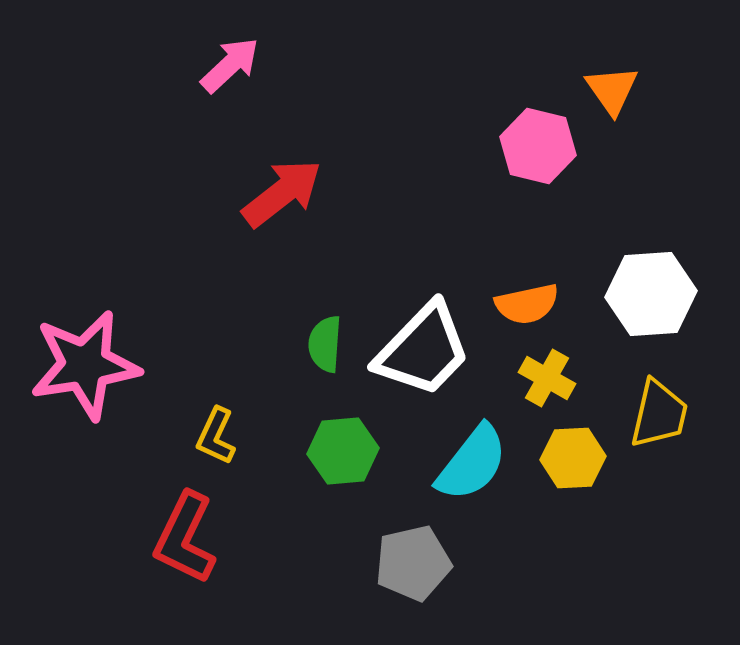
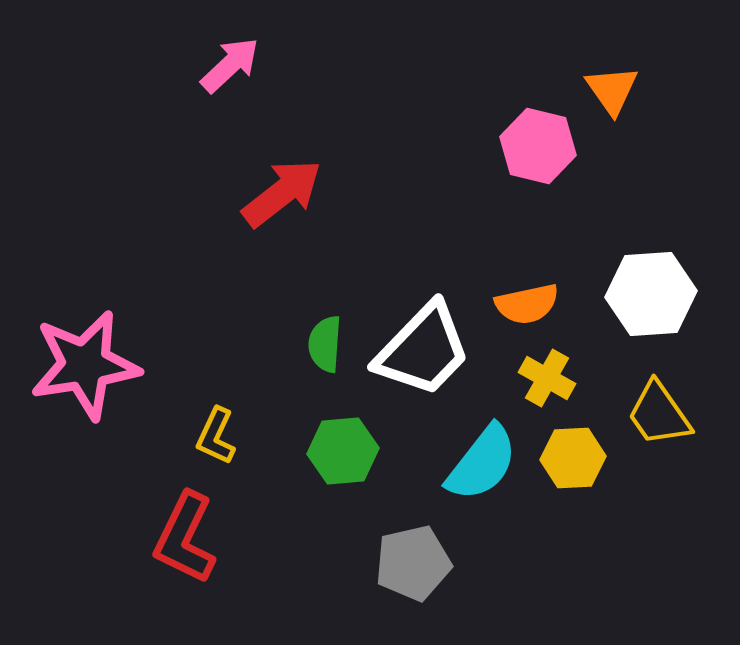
yellow trapezoid: rotated 132 degrees clockwise
cyan semicircle: moved 10 px right
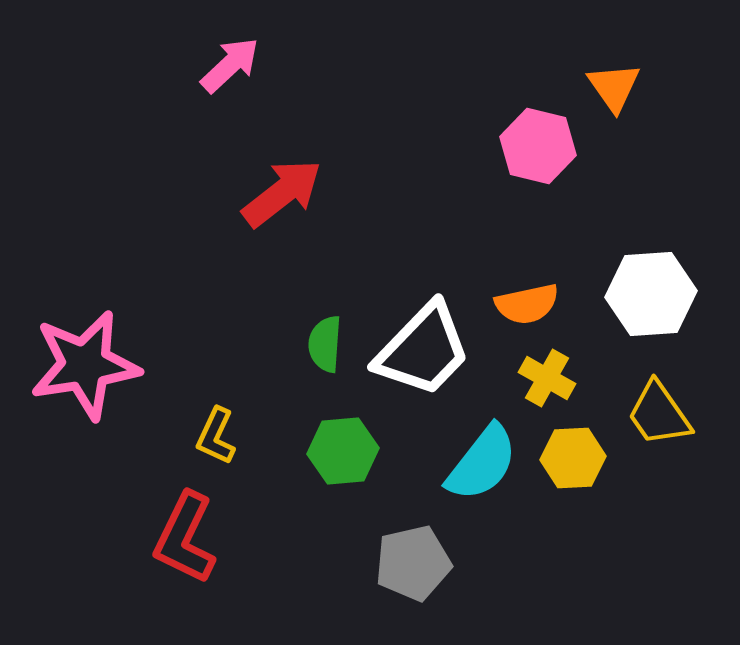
orange triangle: moved 2 px right, 3 px up
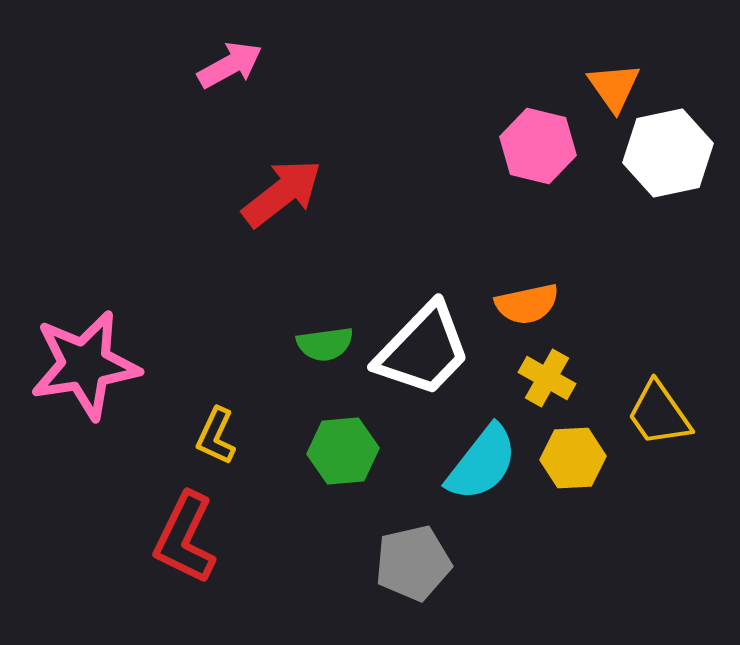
pink arrow: rotated 14 degrees clockwise
white hexagon: moved 17 px right, 141 px up; rotated 8 degrees counterclockwise
green semicircle: rotated 102 degrees counterclockwise
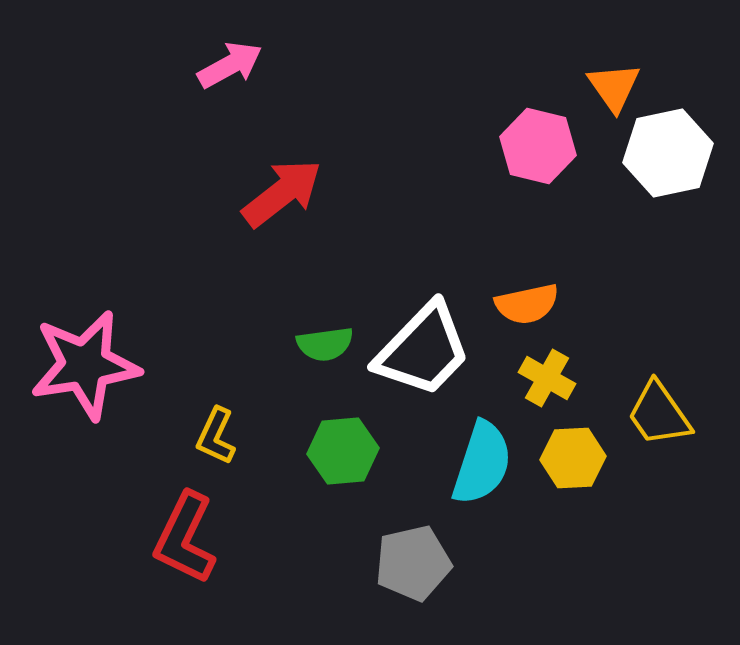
cyan semicircle: rotated 20 degrees counterclockwise
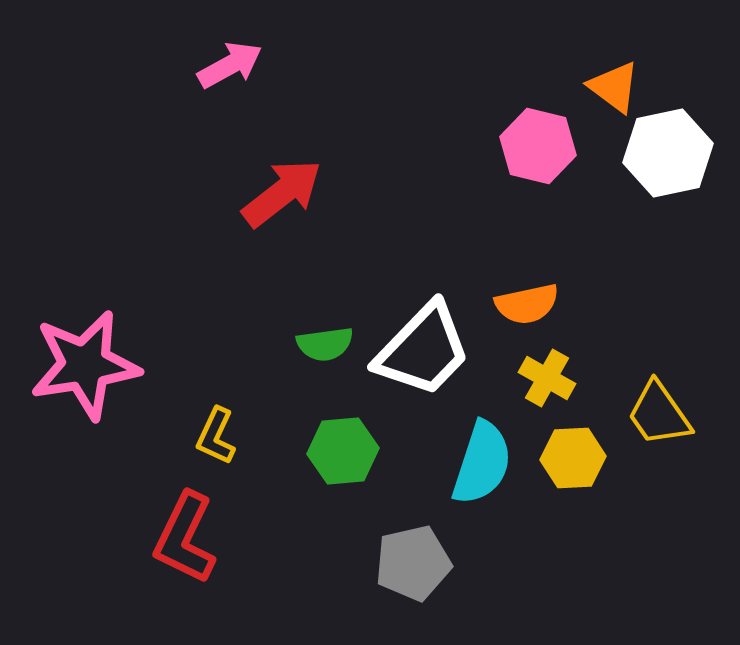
orange triangle: rotated 18 degrees counterclockwise
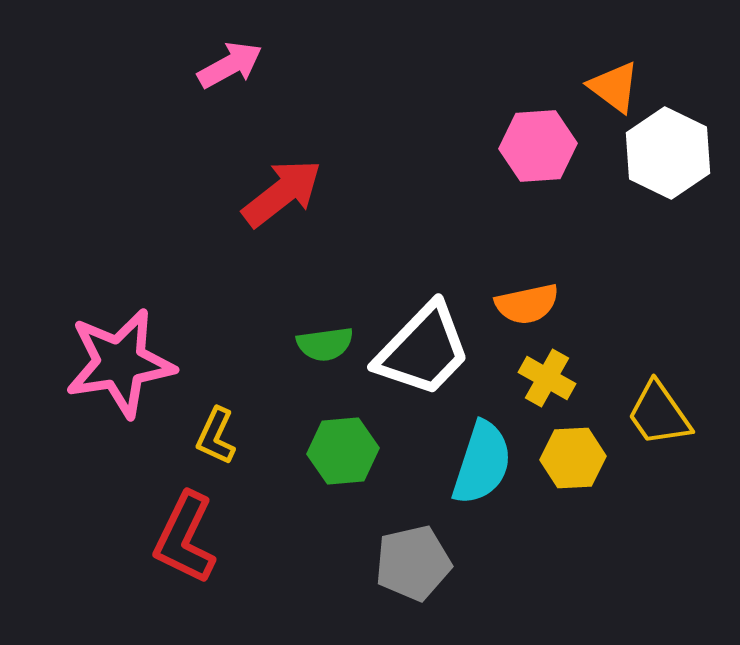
pink hexagon: rotated 18 degrees counterclockwise
white hexagon: rotated 22 degrees counterclockwise
pink star: moved 35 px right, 2 px up
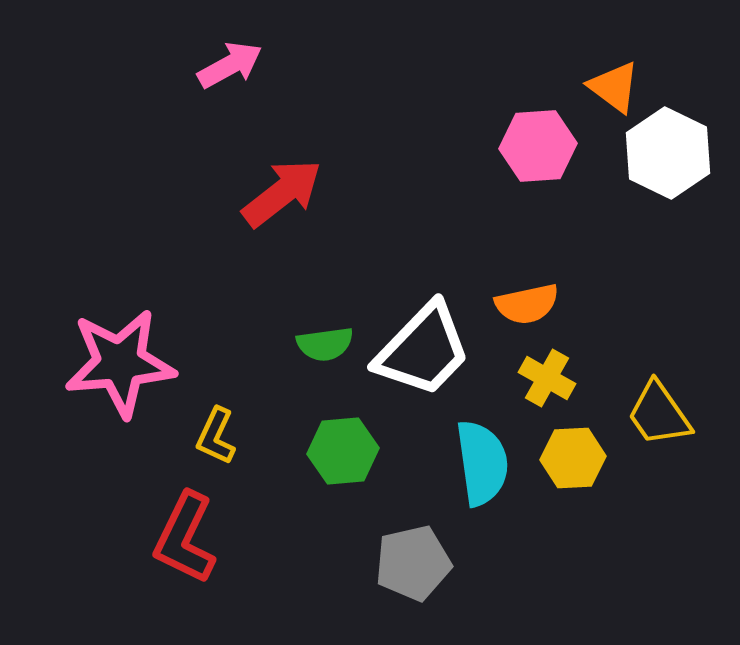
pink star: rotated 4 degrees clockwise
cyan semicircle: rotated 26 degrees counterclockwise
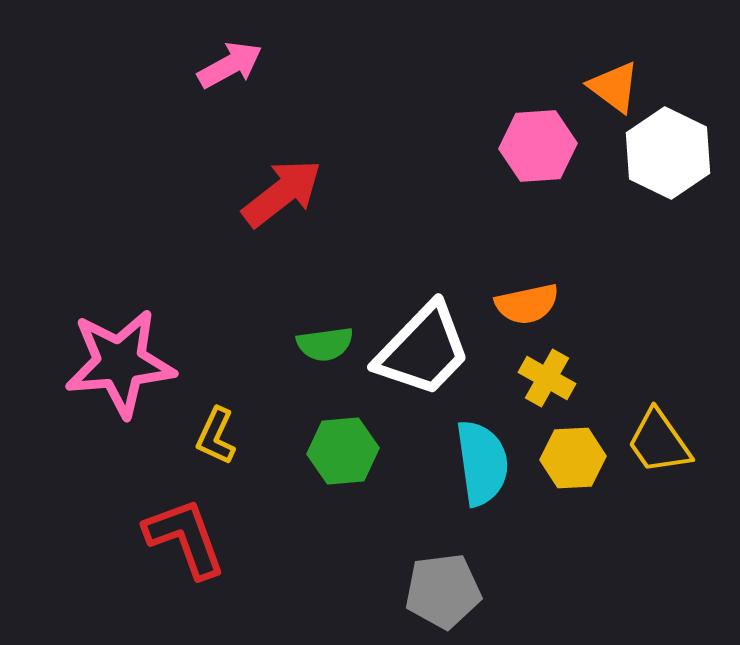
yellow trapezoid: moved 28 px down
red L-shape: rotated 134 degrees clockwise
gray pentagon: moved 30 px right, 28 px down; rotated 6 degrees clockwise
